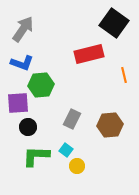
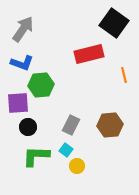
gray rectangle: moved 1 px left, 6 px down
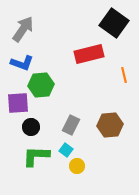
black circle: moved 3 px right
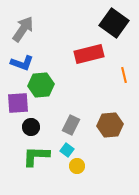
cyan square: moved 1 px right
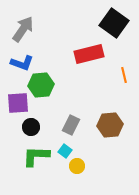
cyan square: moved 2 px left, 1 px down
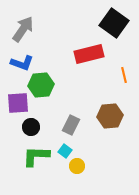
brown hexagon: moved 9 px up
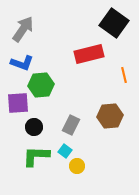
black circle: moved 3 px right
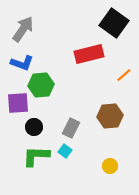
orange line: rotated 63 degrees clockwise
gray rectangle: moved 3 px down
yellow circle: moved 33 px right
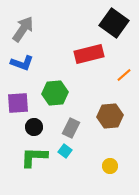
green hexagon: moved 14 px right, 8 px down
green L-shape: moved 2 px left, 1 px down
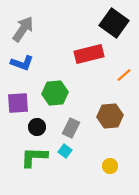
black circle: moved 3 px right
